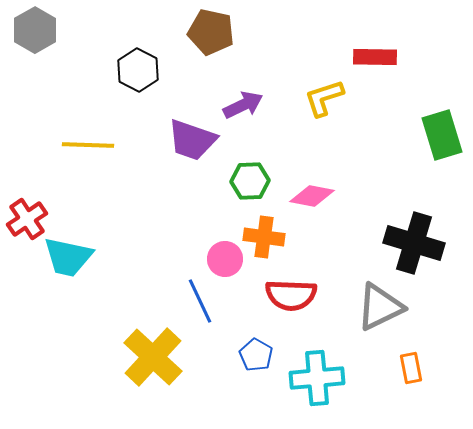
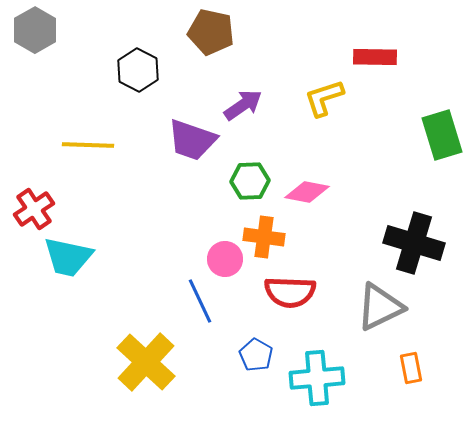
purple arrow: rotated 9 degrees counterclockwise
pink diamond: moved 5 px left, 4 px up
red cross: moved 7 px right, 10 px up
red semicircle: moved 1 px left, 3 px up
yellow cross: moved 7 px left, 5 px down
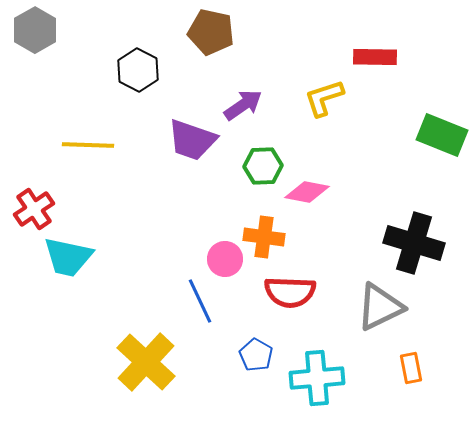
green rectangle: rotated 51 degrees counterclockwise
green hexagon: moved 13 px right, 15 px up
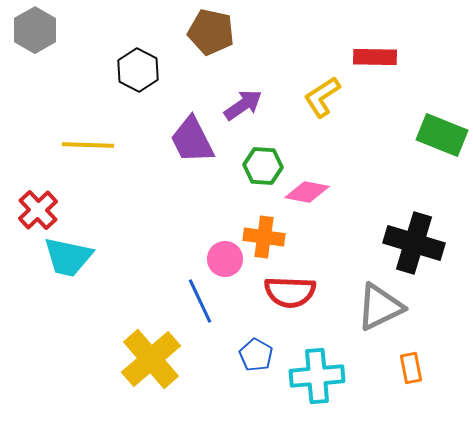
yellow L-shape: moved 2 px left, 1 px up; rotated 15 degrees counterclockwise
purple trapezoid: rotated 44 degrees clockwise
green hexagon: rotated 6 degrees clockwise
red cross: moved 4 px right, 1 px down; rotated 9 degrees counterclockwise
yellow cross: moved 5 px right, 3 px up; rotated 6 degrees clockwise
cyan cross: moved 2 px up
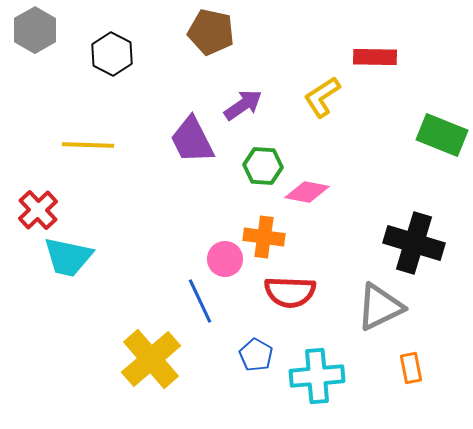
black hexagon: moved 26 px left, 16 px up
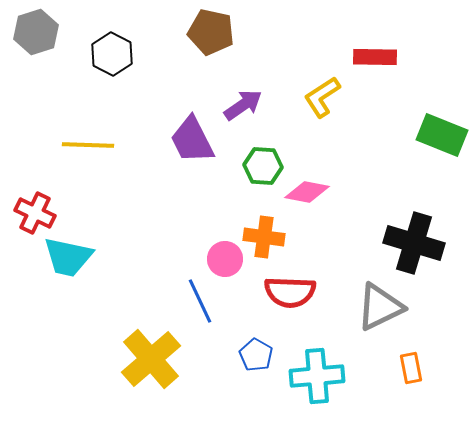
gray hexagon: moved 1 px right, 2 px down; rotated 12 degrees clockwise
red cross: moved 3 px left, 3 px down; rotated 21 degrees counterclockwise
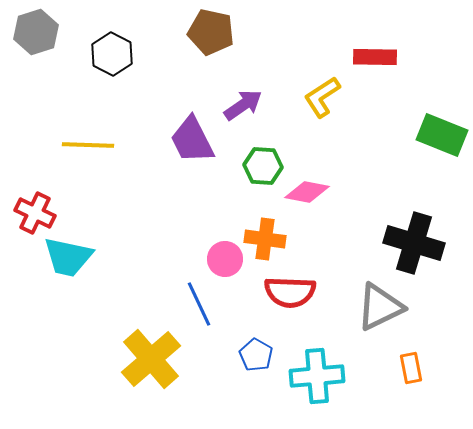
orange cross: moved 1 px right, 2 px down
blue line: moved 1 px left, 3 px down
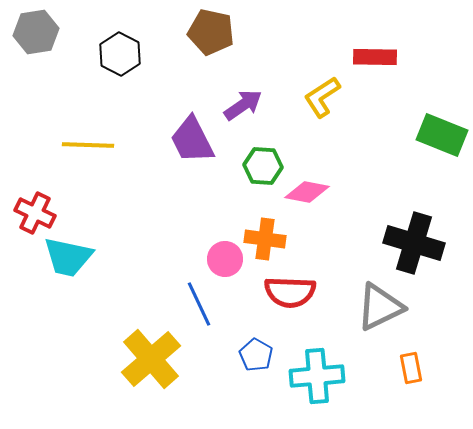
gray hexagon: rotated 9 degrees clockwise
black hexagon: moved 8 px right
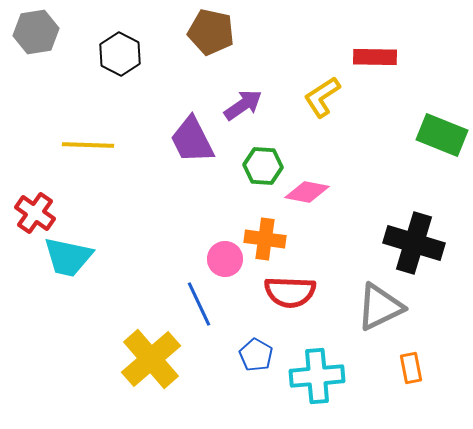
red cross: rotated 9 degrees clockwise
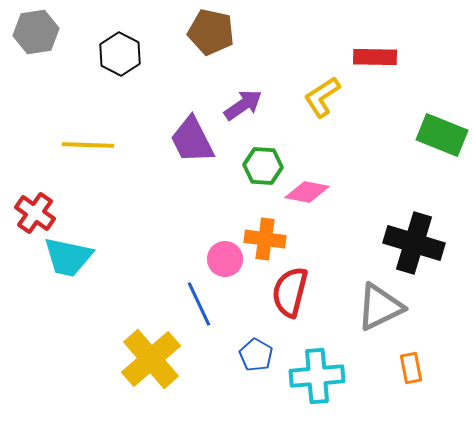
red semicircle: rotated 102 degrees clockwise
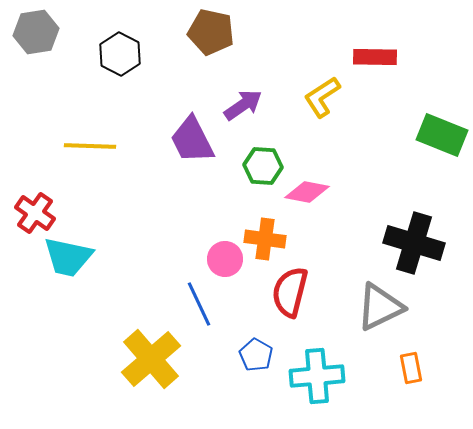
yellow line: moved 2 px right, 1 px down
